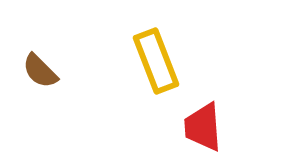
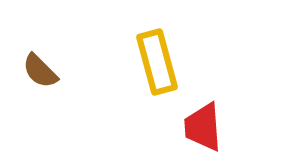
yellow rectangle: moved 1 px right, 1 px down; rotated 6 degrees clockwise
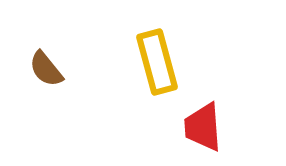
brown semicircle: moved 6 px right, 2 px up; rotated 6 degrees clockwise
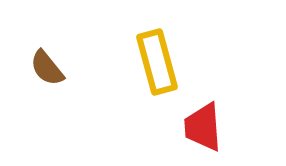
brown semicircle: moved 1 px right, 1 px up
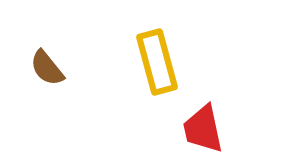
red trapezoid: moved 2 px down; rotated 8 degrees counterclockwise
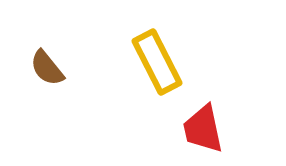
yellow rectangle: rotated 12 degrees counterclockwise
